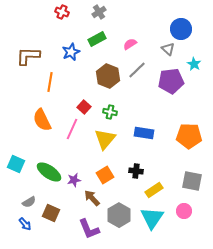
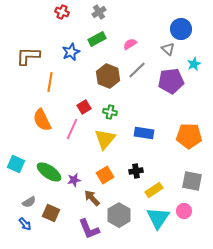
cyan star: rotated 16 degrees clockwise
red square: rotated 16 degrees clockwise
black cross: rotated 16 degrees counterclockwise
cyan triangle: moved 6 px right
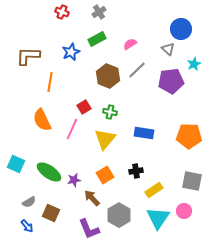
blue arrow: moved 2 px right, 2 px down
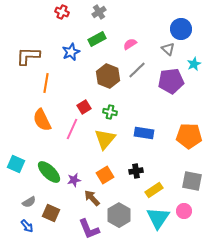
orange line: moved 4 px left, 1 px down
green ellipse: rotated 10 degrees clockwise
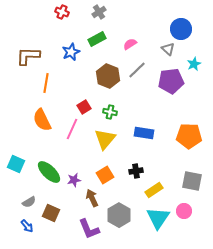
brown arrow: rotated 18 degrees clockwise
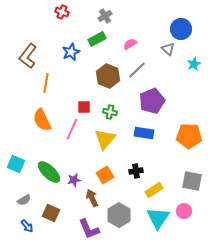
gray cross: moved 6 px right, 4 px down
brown L-shape: rotated 55 degrees counterclockwise
purple pentagon: moved 19 px left, 20 px down; rotated 15 degrees counterclockwise
red square: rotated 32 degrees clockwise
gray semicircle: moved 5 px left, 2 px up
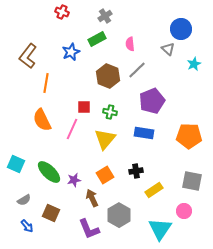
pink semicircle: rotated 64 degrees counterclockwise
cyan triangle: moved 2 px right, 11 px down
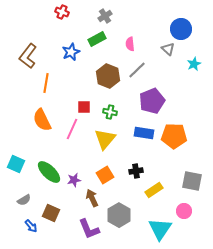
orange pentagon: moved 15 px left
blue arrow: moved 4 px right
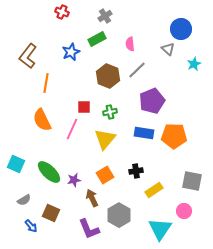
green cross: rotated 24 degrees counterclockwise
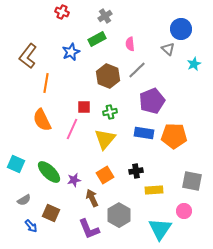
yellow rectangle: rotated 30 degrees clockwise
